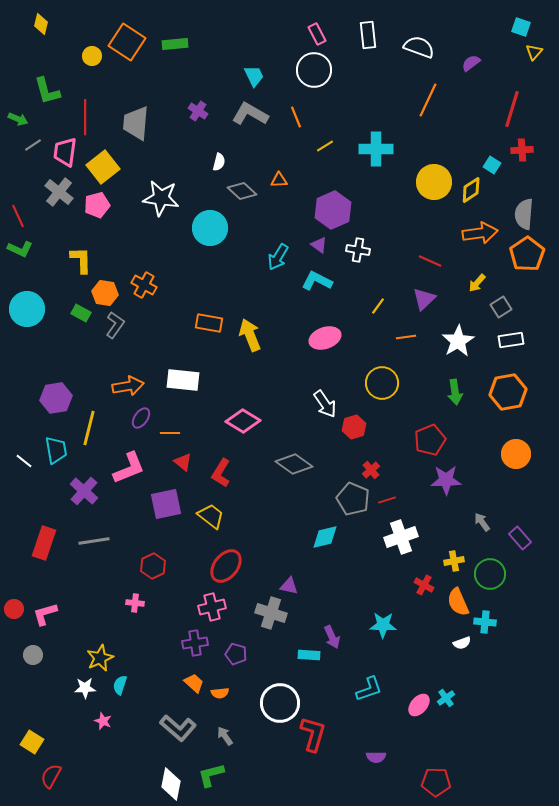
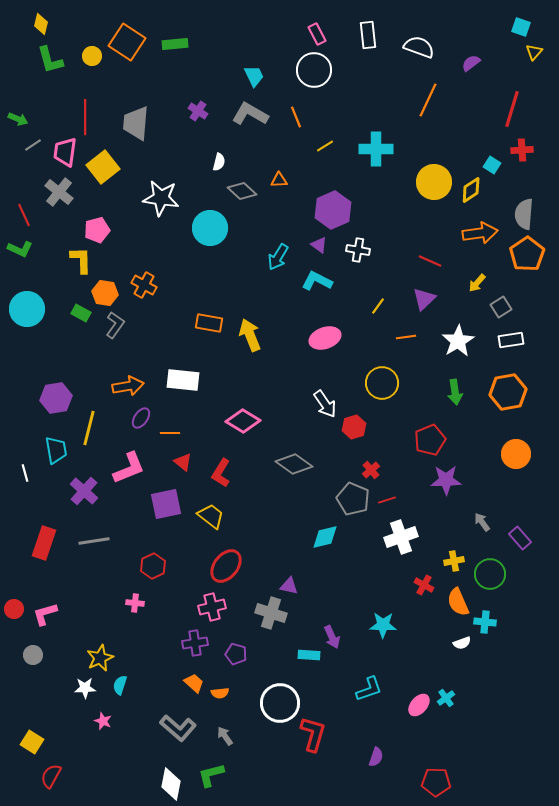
green L-shape at (47, 91): moved 3 px right, 31 px up
pink pentagon at (97, 205): moved 25 px down
red line at (18, 216): moved 6 px right, 1 px up
white line at (24, 461): moved 1 px right, 12 px down; rotated 36 degrees clockwise
purple semicircle at (376, 757): rotated 72 degrees counterclockwise
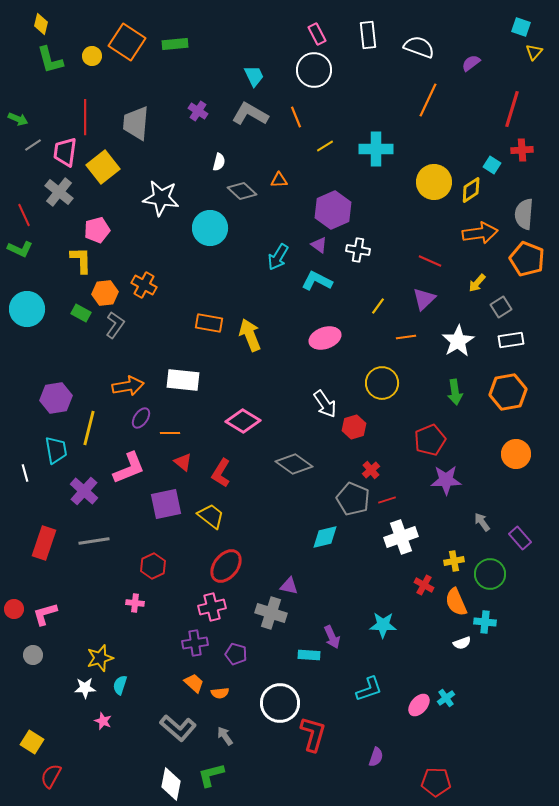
orange pentagon at (527, 254): moved 5 px down; rotated 16 degrees counterclockwise
orange hexagon at (105, 293): rotated 15 degrees counterclockwise
orange semicircle at (458, 602): moved 2 px left
yellow star at (100, 658): rotated 8 degrees clockwise
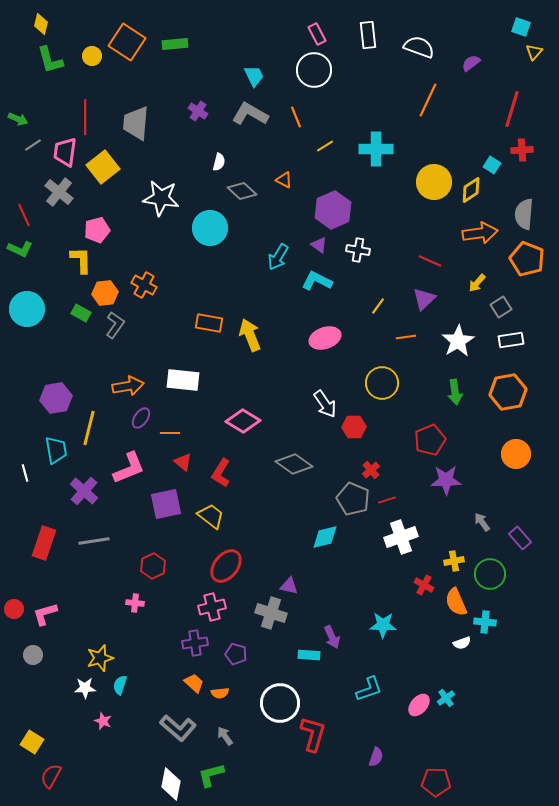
orange triangle at (279, 180): moved 5 px right; rotated 30 degrees clockwise
red hexagon at (354, 427): rotated 15 degrees clockwise
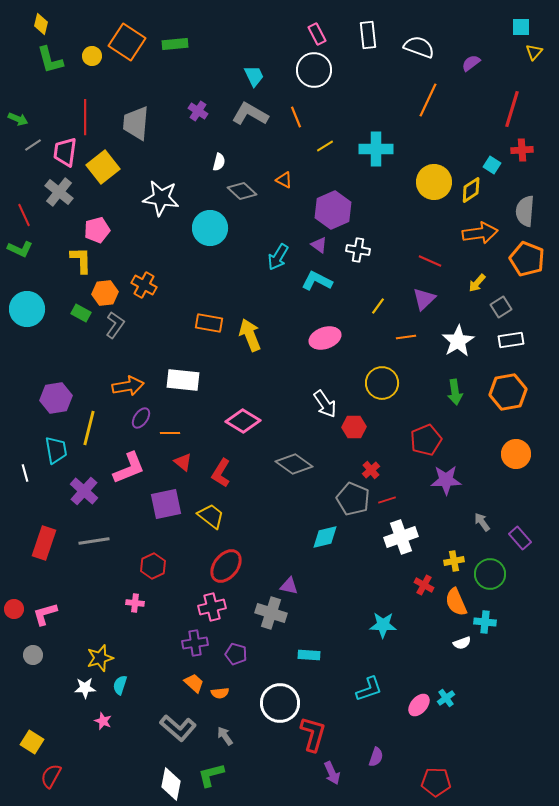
cyan square at (521, 27): rotated 18 degrees counterclockwise
gray semicircle at (524, 214): moved 1 px right, 3 px up
red pentagon at (430, 440): moved 4 px left
purple arrow at (332, 637): moved 136 px down
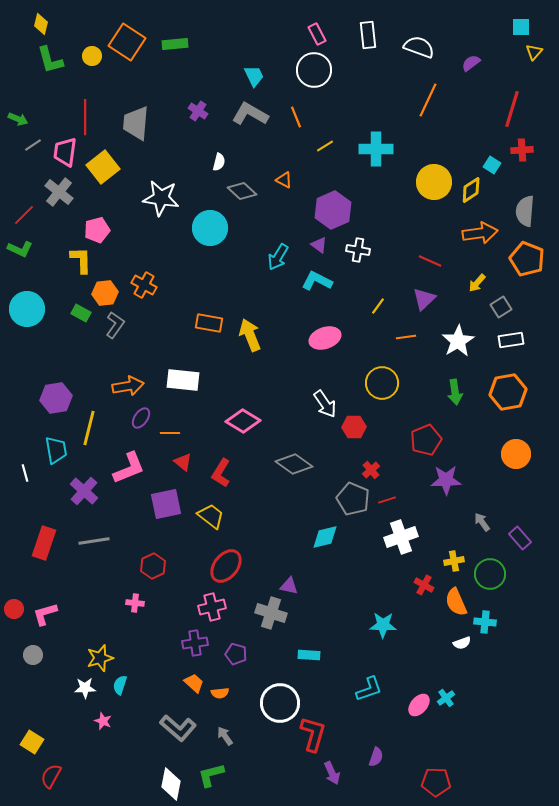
red line at (24, 215): rotated 70 degrees clockwise
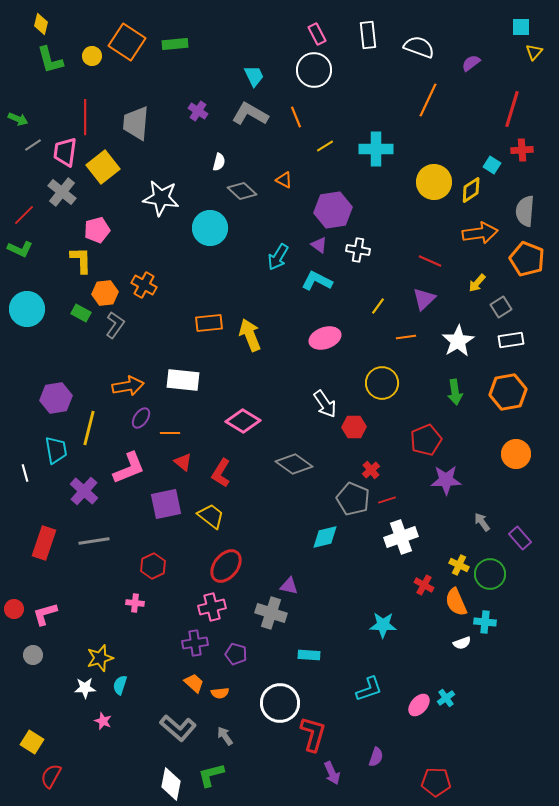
gray cross at (59, 192): moved 3 px right
purple hexagon at (333, 210): rotated 15 degrees clockwise
orange rectangle at (209, 323): rotated 16 degrees counterclockwise
yellow cross at (454, 561): moved 5 px right, 4 px down; rotated 36 degrees clockwise
